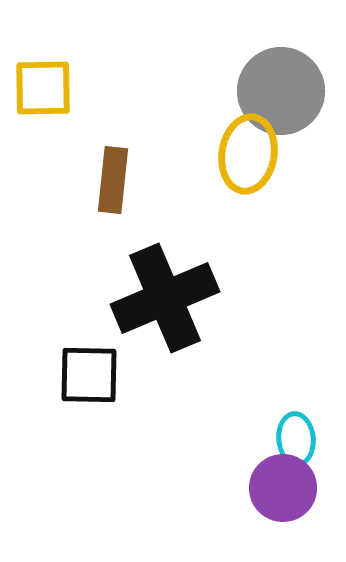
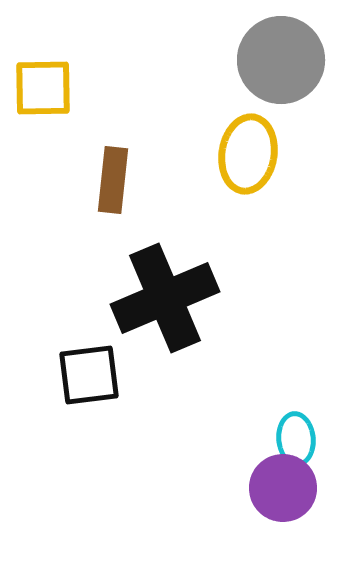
gray circle: moved 31 px up
black square: rotated 8 degrees counterclockwise
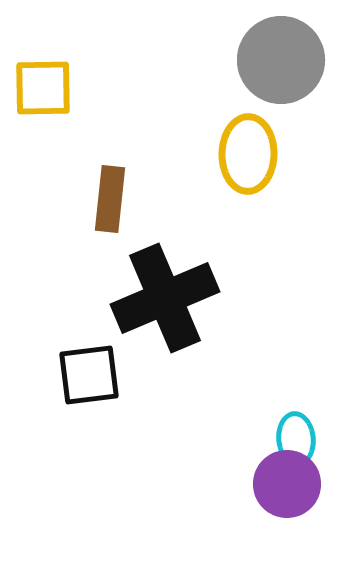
yellow ellipse: rotated 8 degrees counterclockwise
brown rectangle: moved 3 px left, 19 px down
purple circle: moved 4 px right, 4 px up
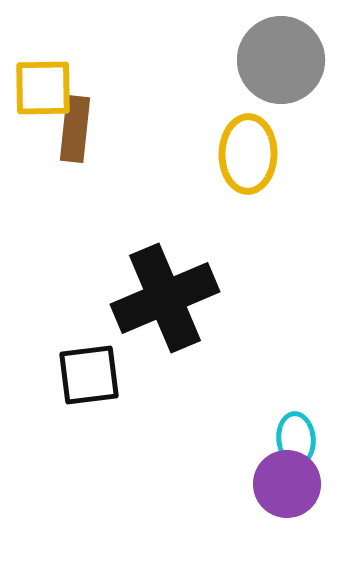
brown rectangle: moved 35 px left, 70 px up
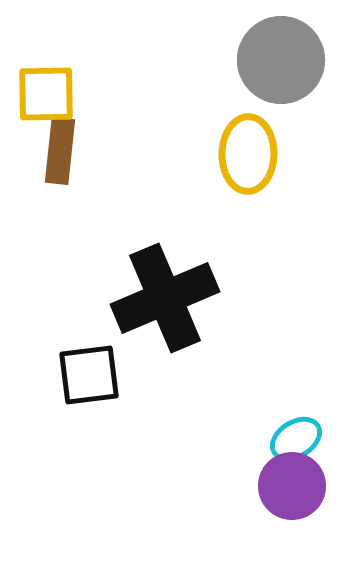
yellow square: moved 3 px right, 6 px down
brown rectangle: moved 15 px left, 22 px down
cyan ellipse: rotated 63 degrees clockwise
purple circle: moved 5 px right, 2 px down
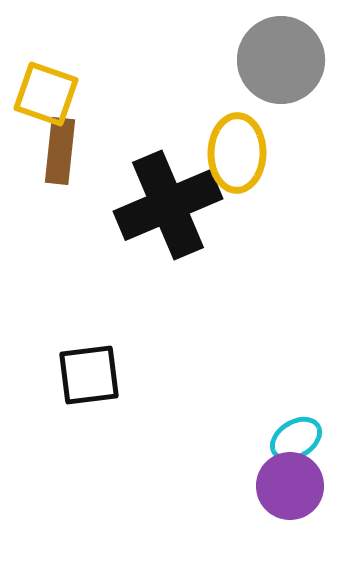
yellow square: rotated 20 degrees clockwise
yellow ellipse: moved 11 px left, 1 px up
black cross: moved 3 px right, 93 px up
purple circle: moved 2 px left
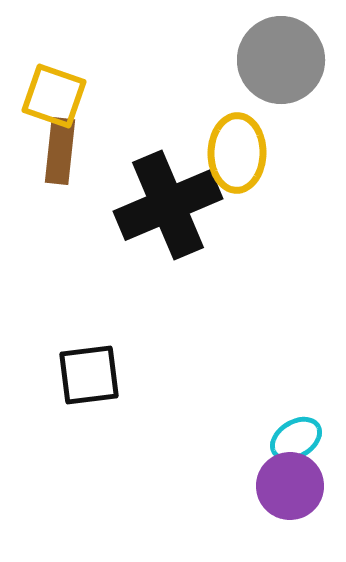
yellow square: moved 8 px right, 2 px down
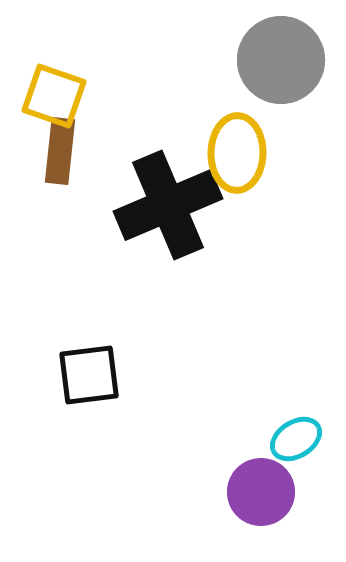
purple circle: moved 29 px left, 6 px down
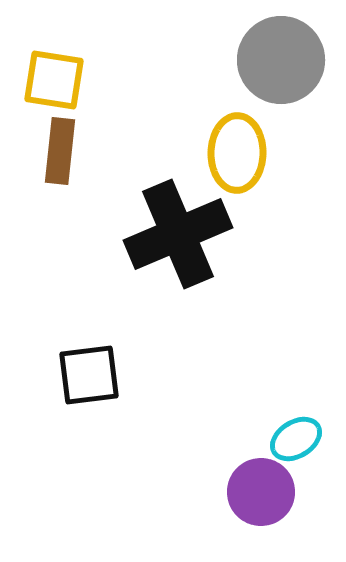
yellow square: moved 16 px up; rotated 10 degrees counterclockwise
black cross: moved 10 px right, 29 px down
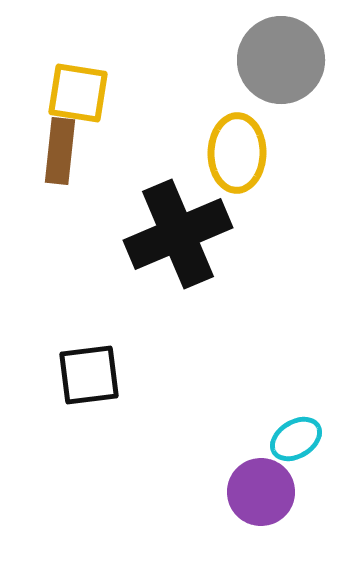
yellow square: moved 24 px right, 13 px down
